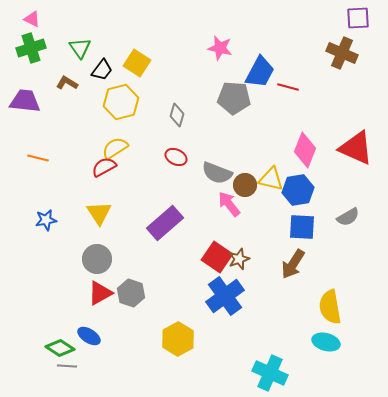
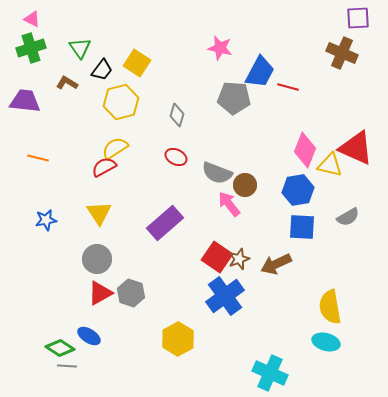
yellow triangle at (271, 179): moved 59 px right, 14 px up
brown arrow at (293, 264): moved 17 px left; rotated 32 degrees clockwise
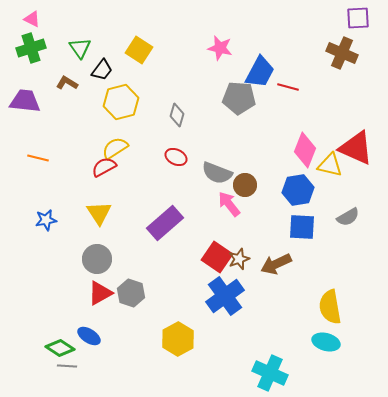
yellow square at (137, 63): moved 2 px right, 13 px up
gray pentagon at (234, 98): moved 5 px right
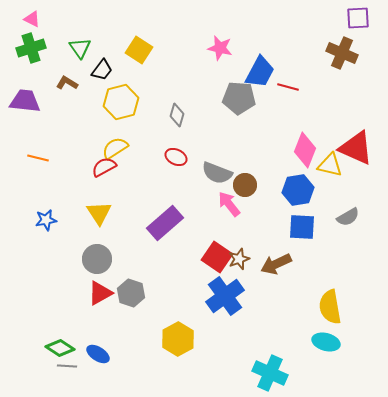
blue ellipse at (89, 336): moved 9 px right, 18 px down
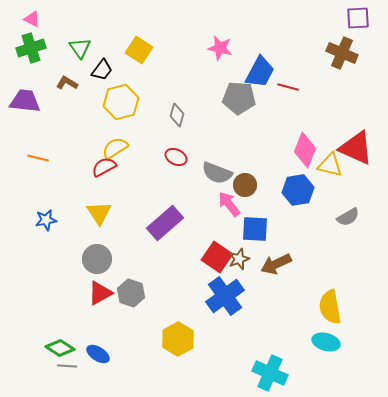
blue square at (302, 227): moved 47 px left, 2 px down
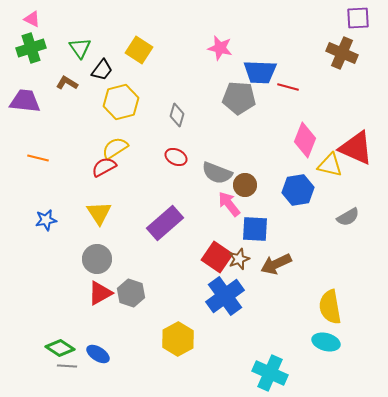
blue trapezoid at (260, 72): rotated 64 degrees clockwise
pink diamond at (305, 150): moved 10 px up
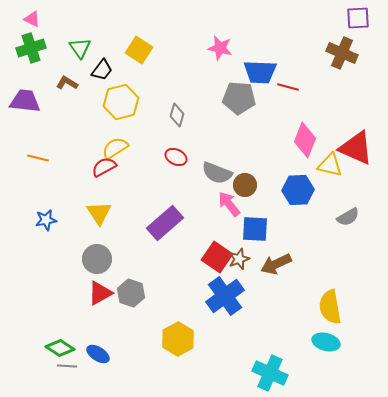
blue hexagon at (298, 190): rotated 8 degrees clockwise
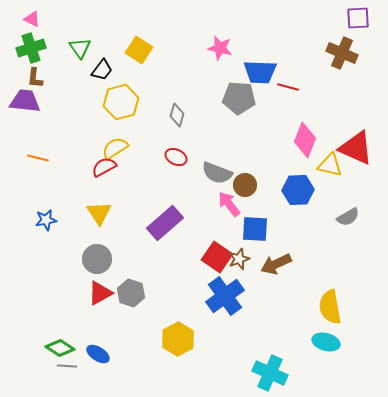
brown L-shape at (67, 83): moved 32 px left, 5 px up; rotated 115 degrees counterclockwise
